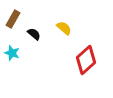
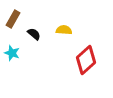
yellow semicircle: moved 2 px down; rotated 35 degrees counterclockwise
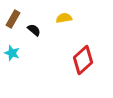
yellow semicircle: moved 12 px up; rotated 14 degrees counterclockwise
black semicircle: moved 4 px up
red diamond: moved 3 px left
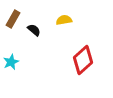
yellow semicircle: moved 2 px down
cyan star: moved 1 px left, 9 px down; rotated 28 degrees clockwise
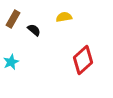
yellow semicircle: moved 3 px up
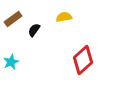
brown rectangle: rotated 24 degrees clockwise
black semicircle: rotated 96 degrees counterclockwise
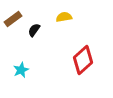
cyan star: moved 10 px right, 8 px down
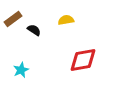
yellow semicircle: moved 2 px right, 3 px down
black semicircle: rotated 88 degrees clockwise
red diamond: rotated 32 degrees clockwise
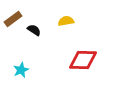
yellow semicircle: moved 1 px down
red diamond: rotated 12 degrees clockwise
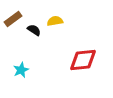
yellow semicircle: moved 11 px left
red diamond: rotated 8 degrees counterclockwise
